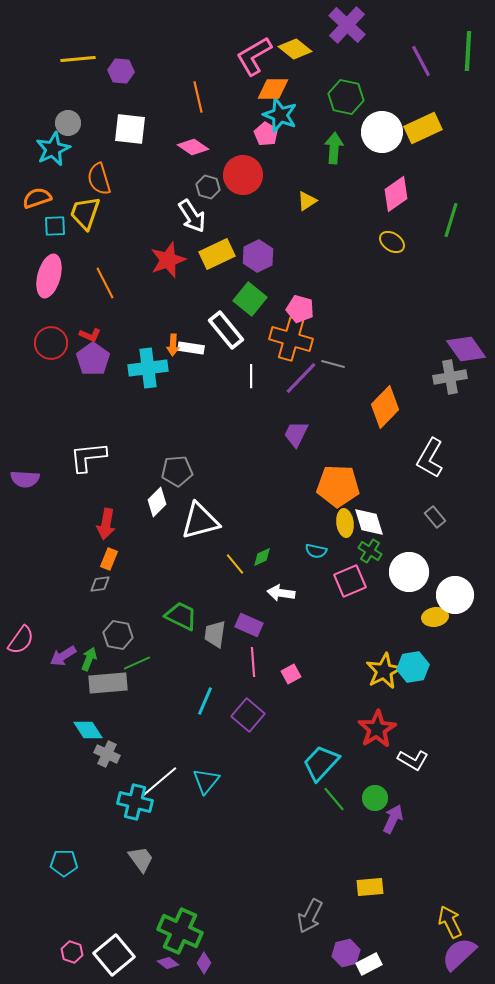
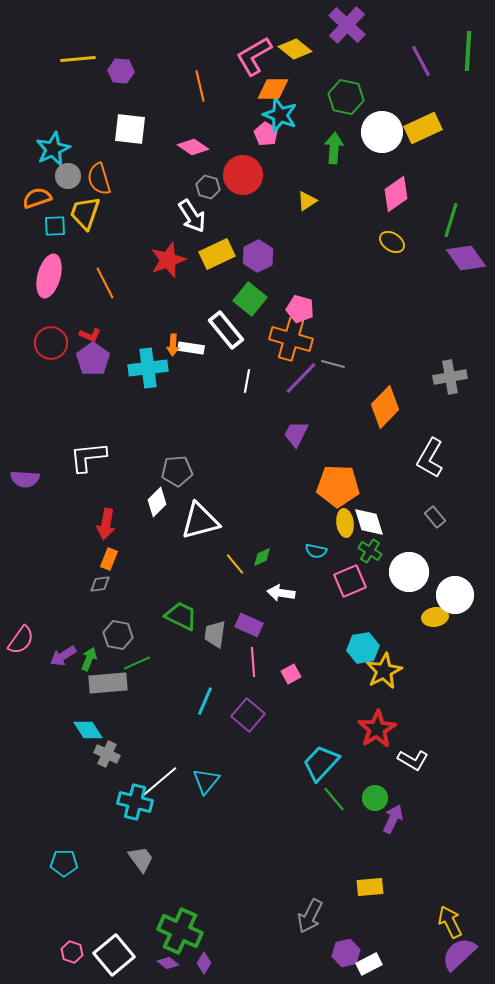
orange line at (198, 97): moved 2 px right, 11 px up
gray circle at (68, 123): moved 53 px down
purple diamond at (466, 349): moved 91 px up
white line at (251, 376): moved 4 px left, 5 px down; rotated 10 degrees clockwise
cyan hexagon at (413, 667): moved 50 px left, 19 px up
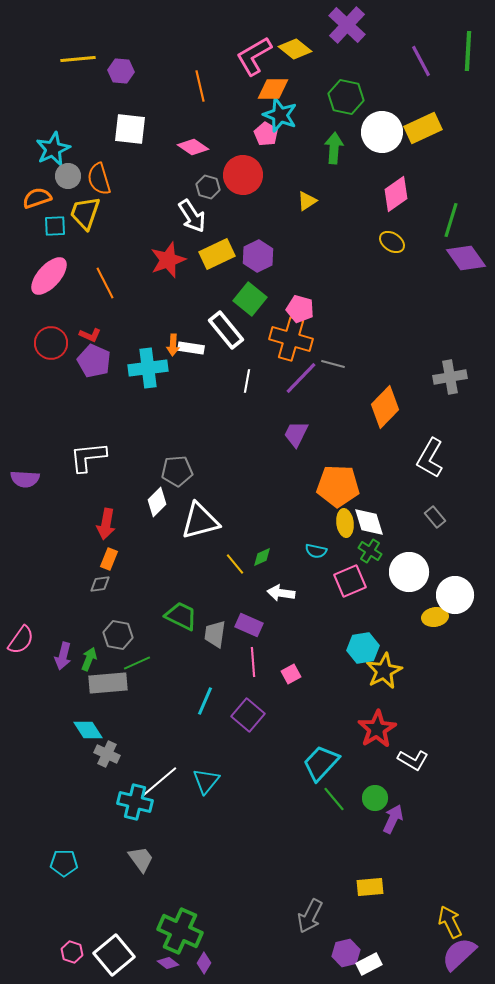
pink ellipse at (49, 276): rotated 27 degrees clockwise
purple pentagon at (93, 359): moved 1 px right, 2 px down; rotated 12 degrees counterclockwise
purple arrow at (63, 656): rotated 44 degrees counterclockwise
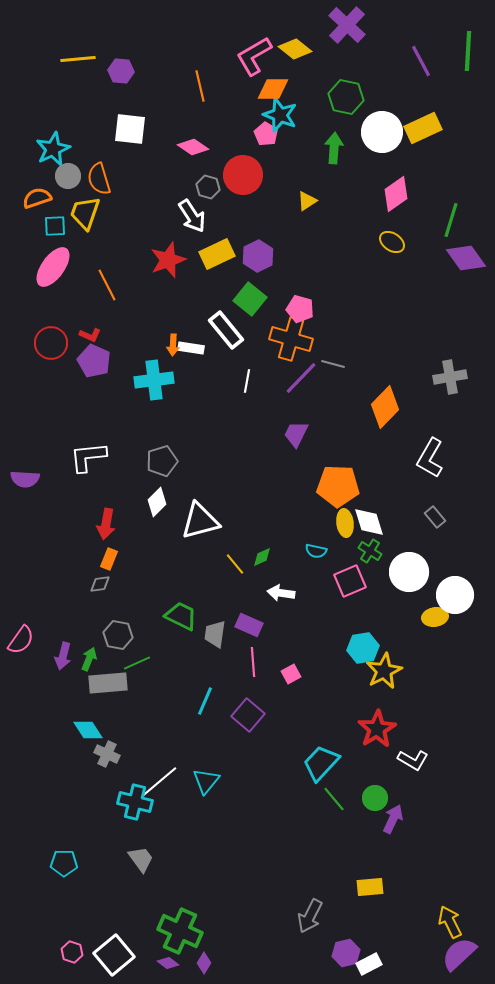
pink ellipse at (49, 276): moved 4 px right, 9 px up; rotated 6 degrees counterclockwise
orange line at (105, 283): moved 2 px right, 2 px down
cyan cross at (148, 368): moved 6 px right, 12 px down
gray pentagon at (177, 471): moved 15 px left, 10 px up; rotated 12 degrees counterclockwise
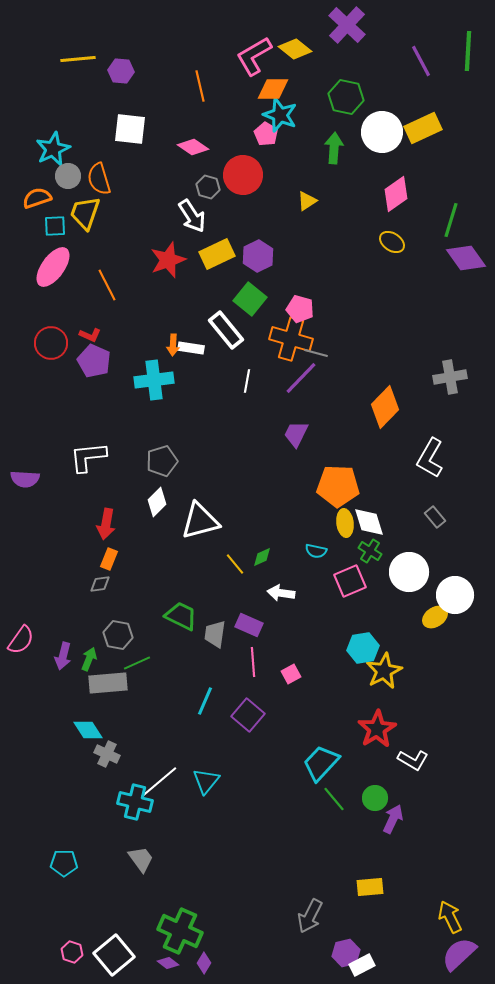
gray line at (333, 364): moved 17 px left, 11 px up
yellow ellipse at (435, 617): rotated 25 degrees counterclockwise
yellow arrow at (450, 922): moved 5 px up
white rectangle at (369, 964): moved 7 px left, 1 px down
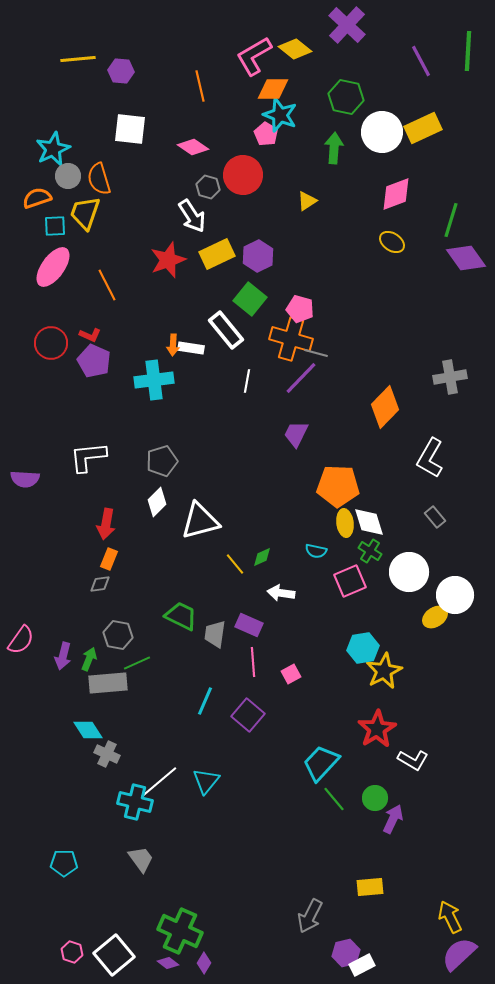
pink diamond at (396, 194): rotated 15 degrees clockwise
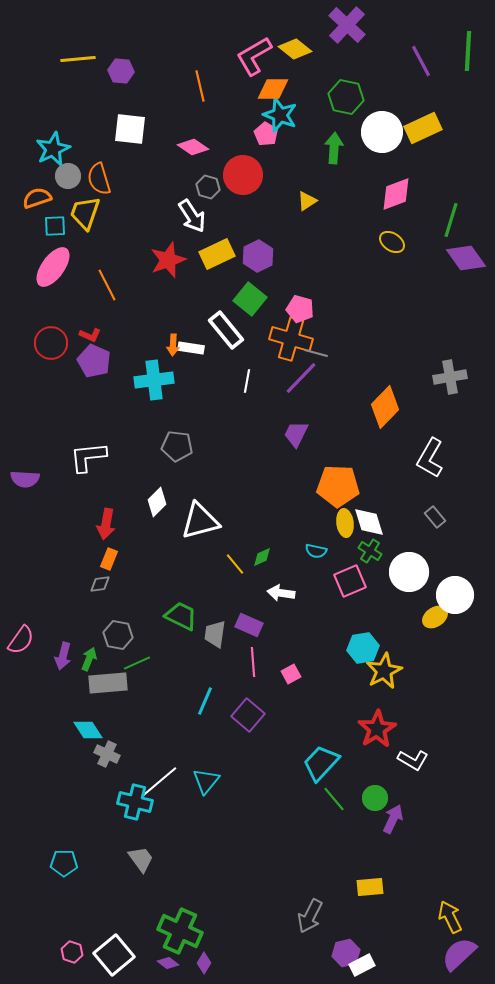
gray pentagon at (162, 461): moved 15 px right, 15 px up; rotated 24 degrees clockwise
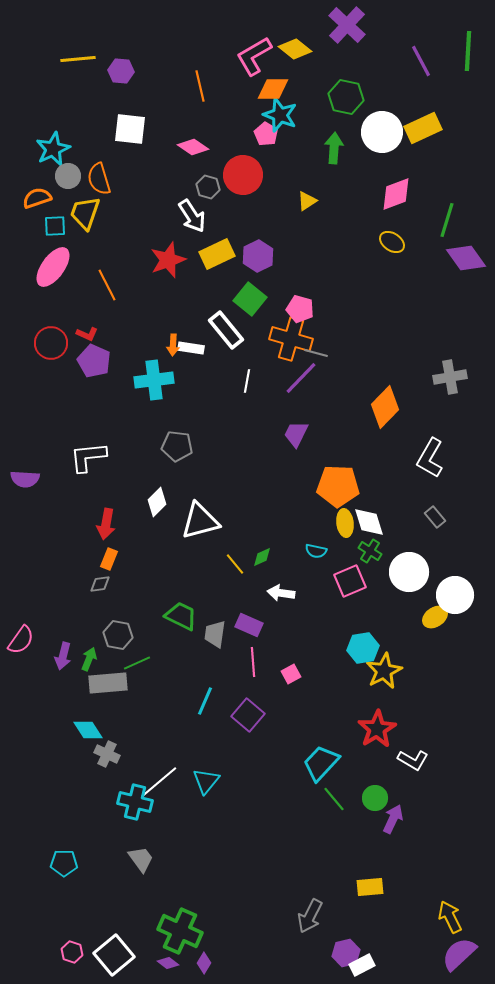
green line at (451, 220): moved 4 px left
red L-shape at (90, 335): moved 3 px left, 1 px up
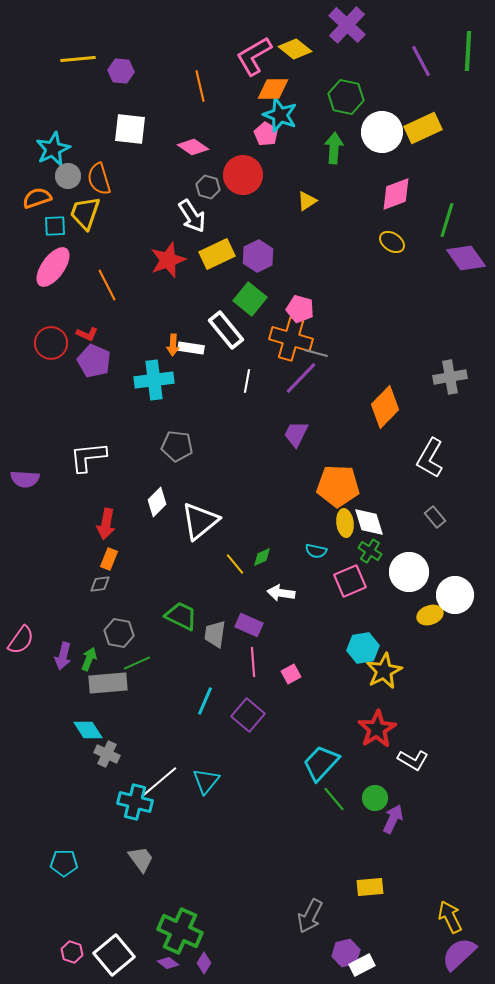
white triangle at (200, 521): rotated 24 degrees counterclockwise
yellow ellipse at (435, 617): moved 5 px left, 2 px up; rotated 15 degrees clockwise
gray hexagon at (118, 635): moved 1 px right, 2 px up
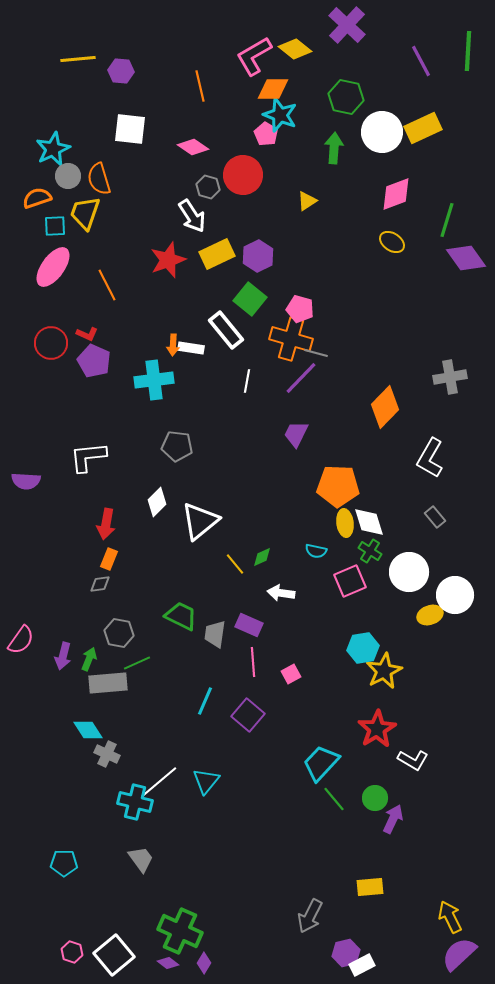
purple semicircle at (25, 479): moved 1 px right, 2 px down
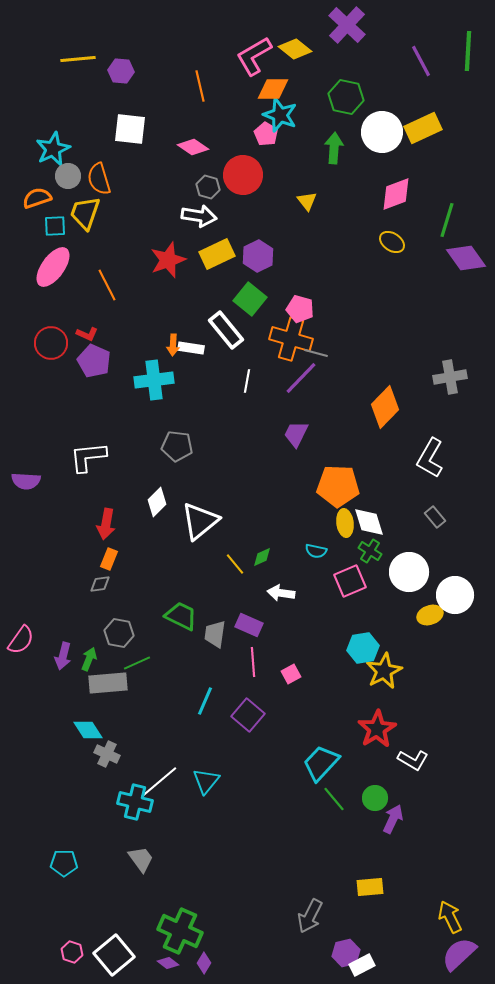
yellow triangle at (307, 201): rotated 35 degrees counterclockwise
white arrow at (192, 216): moved 7 px right; rotated 48 degrees counterclockwise
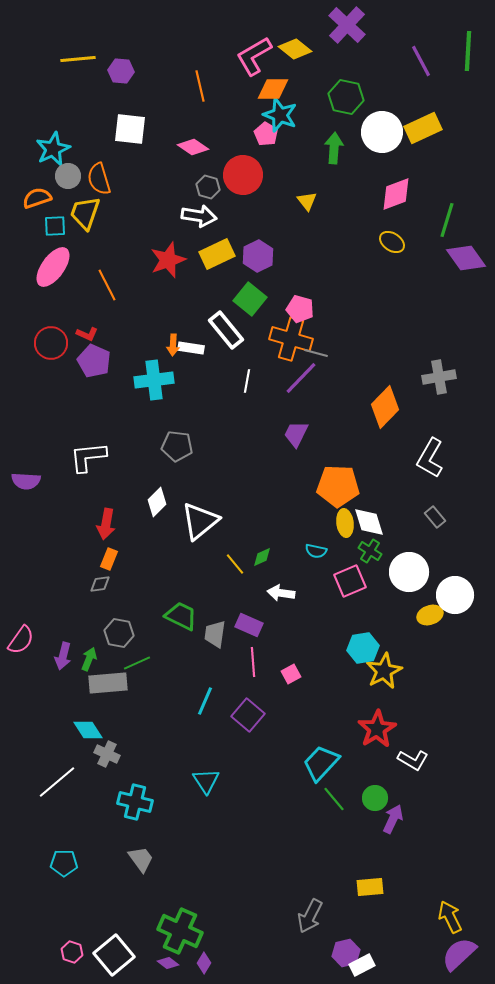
gray cross at (450, 377): moved 11 px left
cyan triangle at (206, 781): rotated 12 degrees counterclockwise
white line at (159, 782): moved 102 px left
